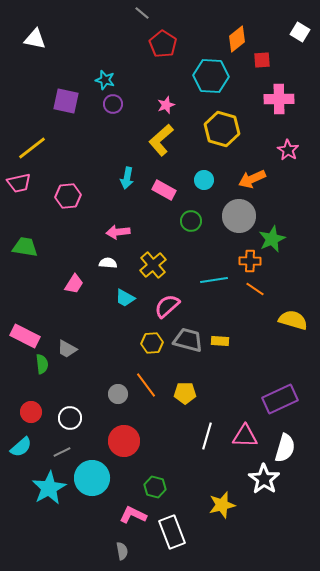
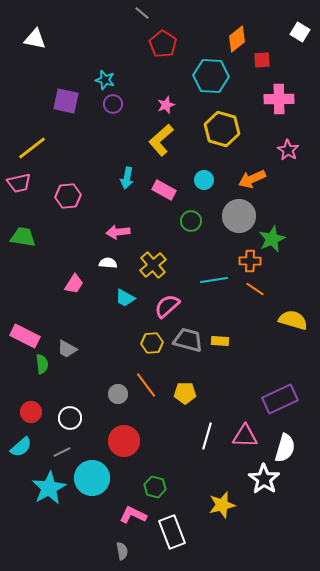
green trapezoid at (25, 247): moved 2 px left, 10 px up
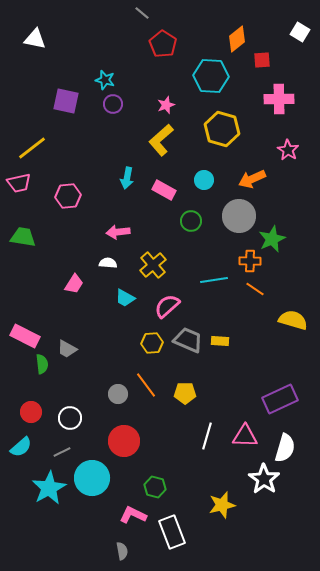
gray trapezoid at (188, 340): rotated 8 degrees clockwise
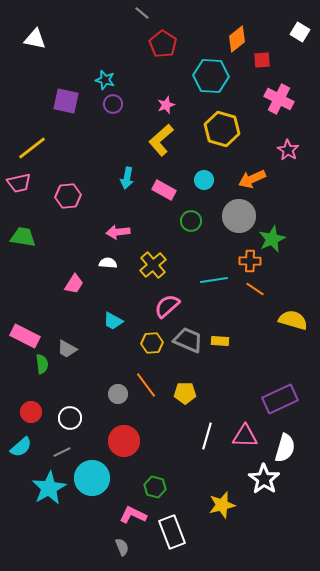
pink cross at (279, 99): rotated 28 degrees clockwise
cyan trapezoid at (125, 298): moved 12 px left, 23 px down
gray semicircle at (122, 551): moved 4 px up; rotated 12 degrees counterclockwise
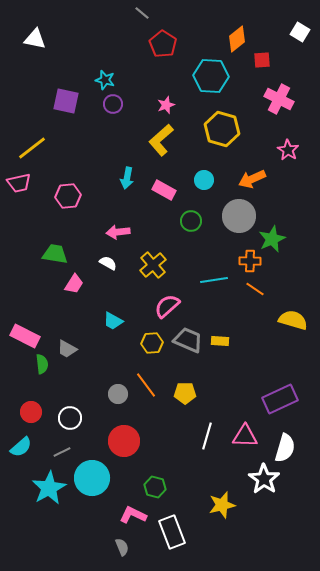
green trapezoid at (23, 237): moved 32 px right, 17 px down
white semicircle at (108, 263): rotated 24 degrees clockwise
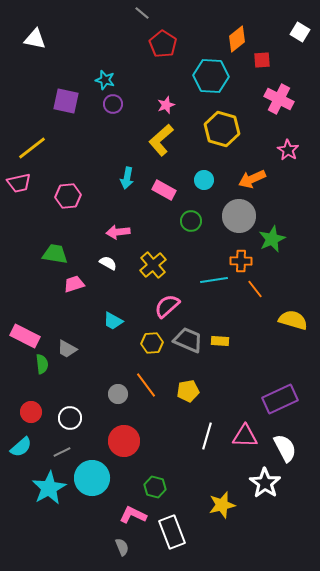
orange cross at (250, 261): moved 9 px left
pink trapezoid at (74, 284): rotated 140 degrees counterclockwise
orange line at (255, 289): rotated 18 degrees clockwise
yellow pentagon at (185, 393): moved 3 px right, 2 px up; rotated 10 degrees counterclockwise
white semicircle at (285, 448): rotated 44 degrees counterclockwise
white star at (264, 479): moved 1 px right, 4 px down
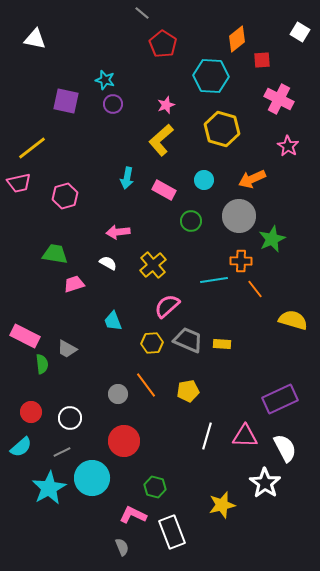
pink star at (288, 150): moved 4 px up
pink hexagon at (68, 196): moved 3 px left; rotated 10 degrees counterclockwise
cyan trapezoid at (113, 321): rotated 40 degrees clockwise
yellow rectangle at (220, 341): moved 2 px right, 3 px down
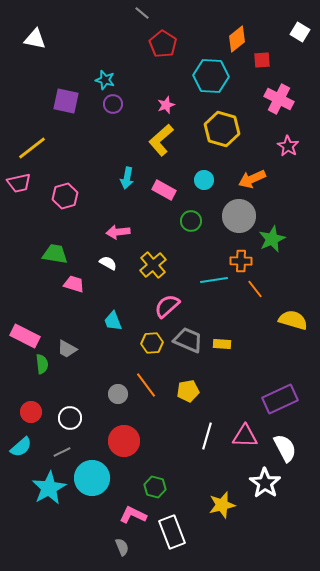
pink trapezoid at (74, 284): rotated 35 degrees clockwise
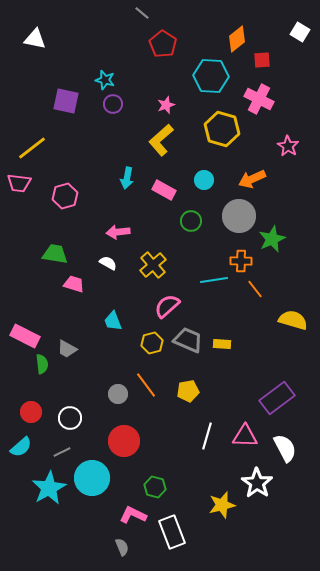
pink cross at (279, 99): moved 20 px left
pink trapezoid at (19, 183): rotated 20 degrees clockwise
yellow hexagon at (152, 343): rotated 10 degrees counterclockwise
purple rectangle at (280, 399): moved 3 px left, 1 px up; rotated 12 degrees counterclockwise
white star at (265, 483): moved 8 px left
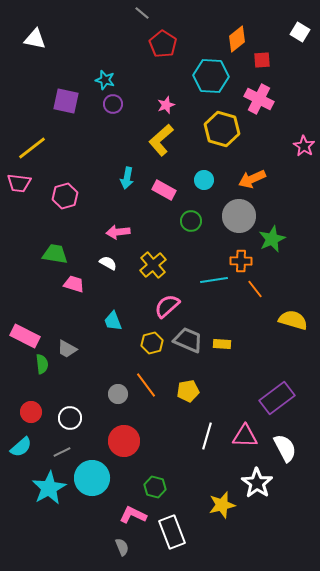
pink star at (288, 146): moved 16 px right
